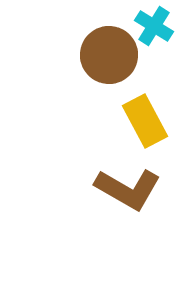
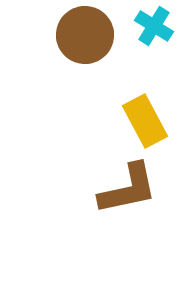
brown circle: moved 24 px left, 20 px up
brown L-shape: rotated 42 degrees counterclockwise
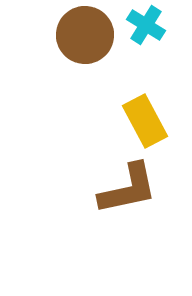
cyan cross: moved 8 px left, 1 px up
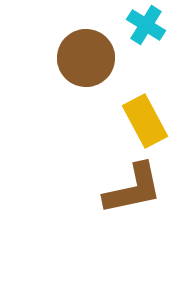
brown circle: moved 1 px right, 23 px down
brown L-shape: moved 5 px right
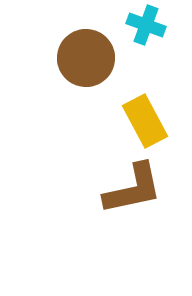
cyan cross: rotated 12 degrees counterclockwise
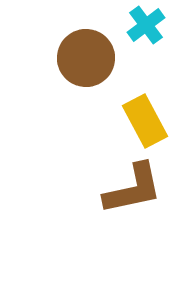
cyan cross: rotated 33 degrees clockwise
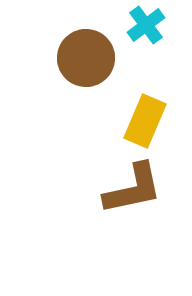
yellow rectangle: rotated 51 degrees clockwise
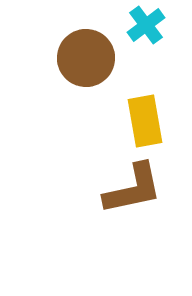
yellow rectangle: rotated 33 degrees counterclockwise
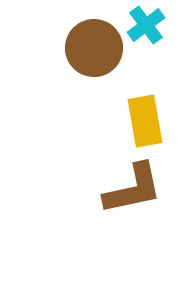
brown circle: moved 8 px right, 10 px up
